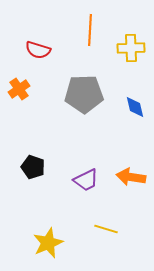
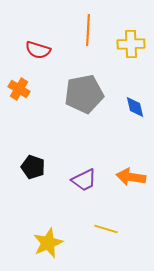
orange line: moved 2 px left
yellow cross: moved 4 px up
orange cross: rotated 25 degrees counterclockwise
gray pentagon: rotated 9 degrees counterclockwise
purple trapezoid: moved 2 px left
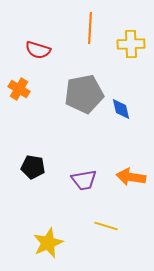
orange line: moved 2 px right, 2 px up
blue diamond: moved 14 px left, 2 px down
black pentagon: rotated 10 degrees counterclockwise
purple trapezoid: rotated 16 degrees clockwise
yellow line: moved 3 px up
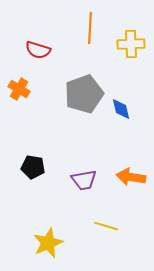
gray pentagon: rotated 9 degrees counterclockwise
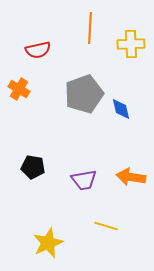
red semicircle: rotated 30 degrees counterclockwise
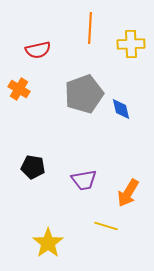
orange arrow: moved 3 px left, 16 px down; rotated 68 degrees counterclockwise
yellow star: rotated 12 degrees counterclockwise
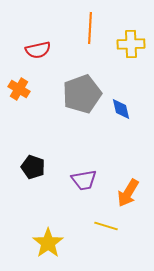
gray pentagon: moved 2 px left
black pentagon: rotated 10 degrees clockwise
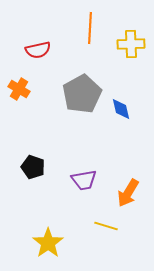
gray pentagon: rotated 9 degrees counterclockwise
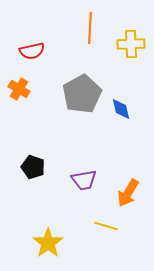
red semicircle: moved 6 px left, 1 px down
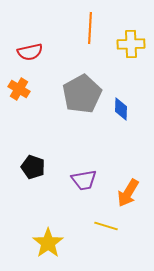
red semicircle: moved 2 px left, 1 px down
blue diamond: rotated 15 degrees clockwise
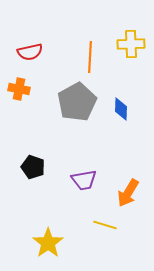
orange line: moved 29 px down
orange cross: rotated 20 degrees counterclockwise
gray pentagon: moved 5 px left, 8 px down
yellow line: moved 1 px left, 1 px up
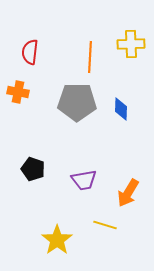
red semicircle: rotated 110 degrees clockwise
orange cross: moved 1 px left, 3 px down
gray pentagon: rotated 30 degrees clockwise
black pentagon: moved 2 px down
yellow star: moved 9 px right, 3 px up
